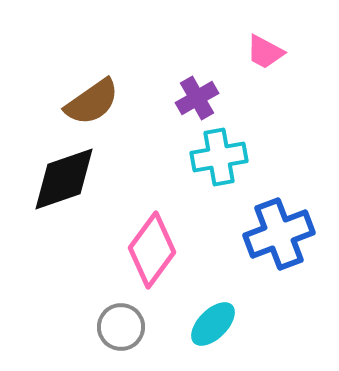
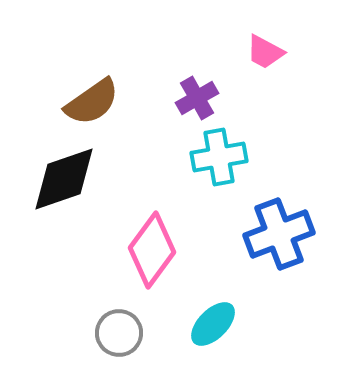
gray circle: moved 2 px left, 6 px down
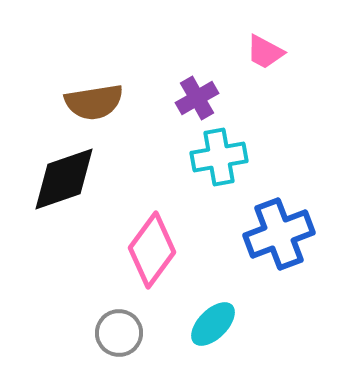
brown semicircle: moved 2 px right; rotated 26 degrees clockwise
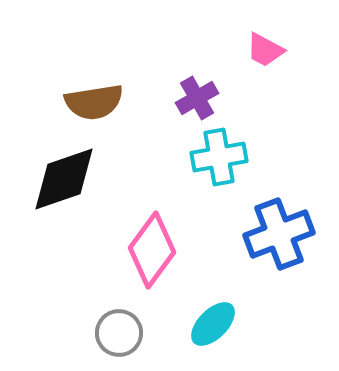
pink trapezoid: moved 2 px up
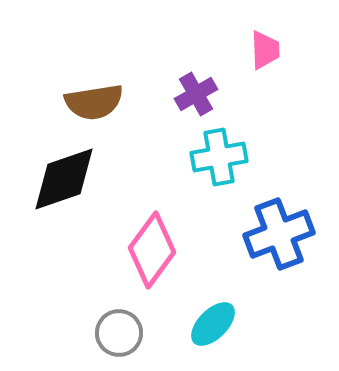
pink trapezoid: rotated 120 degrees counterclockwise
purple cross: moved 1 px left, 4 px up
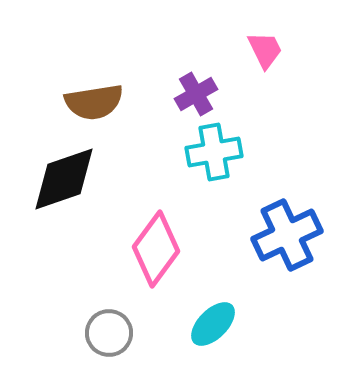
pink trapezoid: rotated 24 degrees counterclockwise
cyan cross: moved 5 px left, 5 px up
blue cross: moved 8 px right, 1 px down; rotated 4 degrees counterclockwise
pink diamond: moved 4 px right, 1 px up
gray circle: moved 10 px left
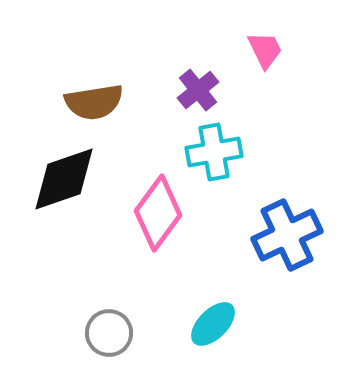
purple cross: moved 2 px right, 4 px up; rotated 9 degrees counterclockwise
pink diamond: moved 2 px right, 36 px up
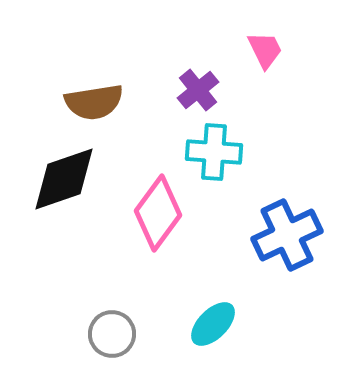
cyan cross: rotated 14 degrees clockwise
gray circle: moved 3 px right, 1 px down
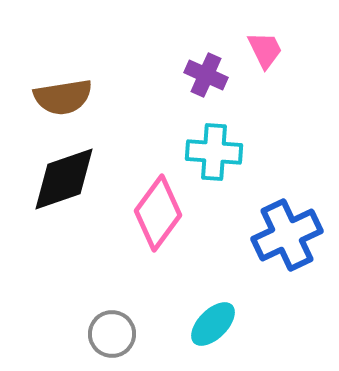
purple cross: moved 8 px right, 15 px up; rotated 27 degrees counterclockwise
brown semicircle: moved 31 px left, 5 px up
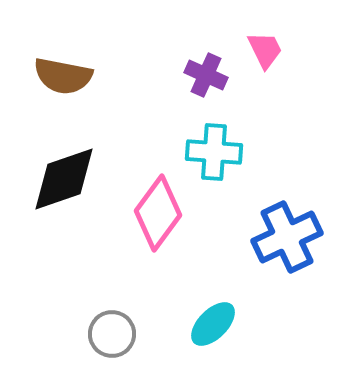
brown semicircle: moved 21 px up; rotated 20 degrees clockwise
blue cross: moved 2 px down
